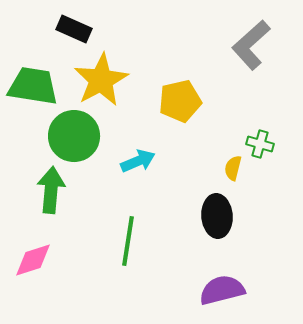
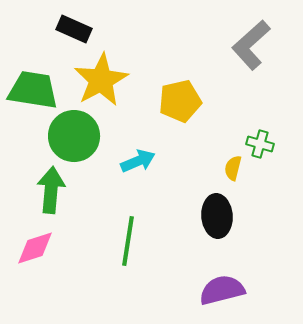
green trapezoid: moved 4 px down
pink diamond: moved 2 px right, 12 px up
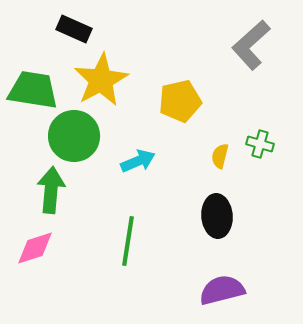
yellow semicircle: moved 13 px left, 12 px up
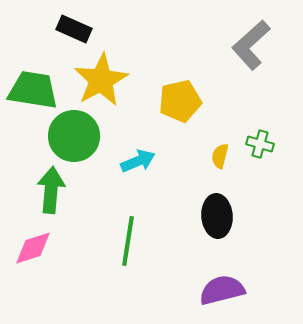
pink diamond: moved 2 px left
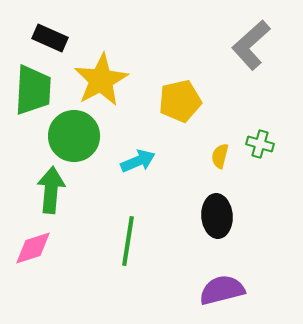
black rectangle: moved 24 px left, 9 px down
green trapezoid: rotated 84 degrees clockwise
